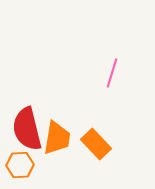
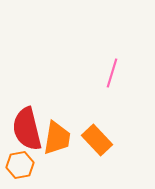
orange rectangle: moved 1 px right, 4 px up
orange hexagon: rotated 8 degrees counterclockwise
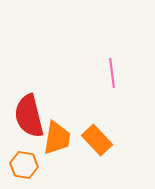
pink line: rotated 24 degrees counterclockwise
red semicircle: moved 2 px right, 13 px up
orange hexagon: moved 4 px right; rotated 20 degrees clockwise
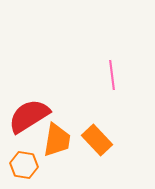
pink line: moved 2 px down
red semicircle: rotated 72 degrees clockwise
orange trapezoid: moved 2 px down
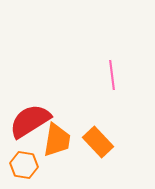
red semicircle: moved 1 px right, 5 px down
orange rectangle: moved 1 px right, 2 px down
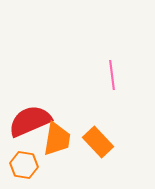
red semicircle: rotated 9 degrees clockwise
orange trapezoid: moved 1 px up
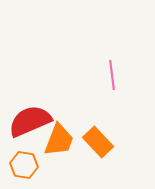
orange trapezoid: moved 2 px right, 1 px down; rotated 12 degrees clockwise
